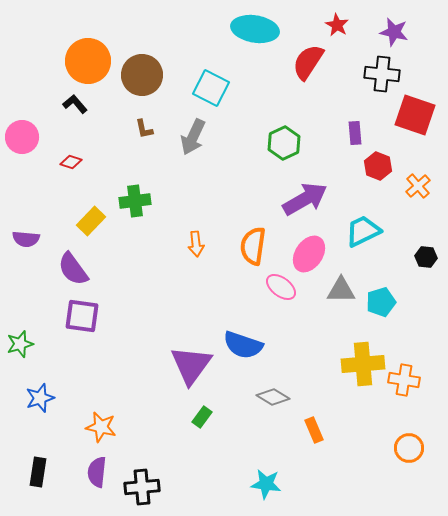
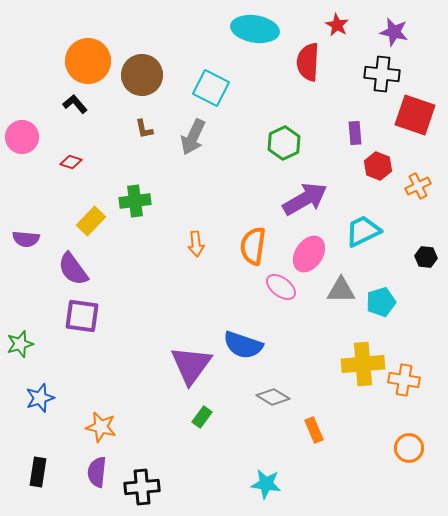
red semicircle at (308, 62): rotated 30 degrees counterclockwise
orange cross at (418, 186): rotated 15 degrees clockwise
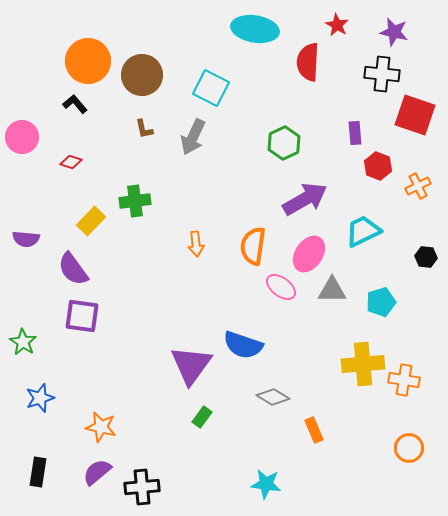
gray triangle at (341, 290): moved 9 px left
green star at (20, 344): moved 3 px right, 2 px up; rotated 24 degrees counterclockwise
purple semicircle at (97, 472): rotated 44 degrees clockwise
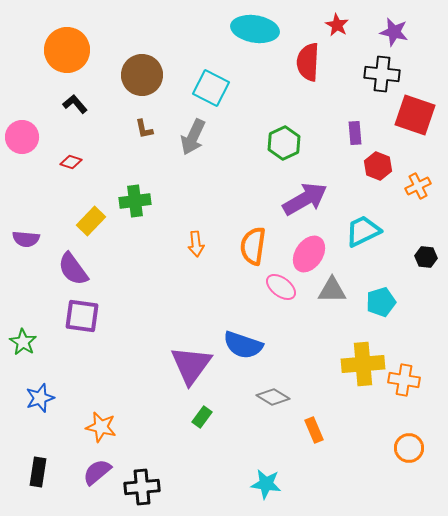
orange circle at (88, 61): moved 21 px left, 11 px up
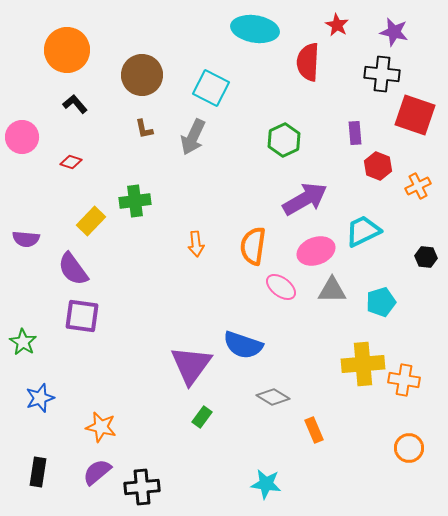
green hexagon at (284, 143): moved 3 px up
pink ellipse at (309, 254): moved 7 px right, 3 px up; rotated 36 degrees clockwise
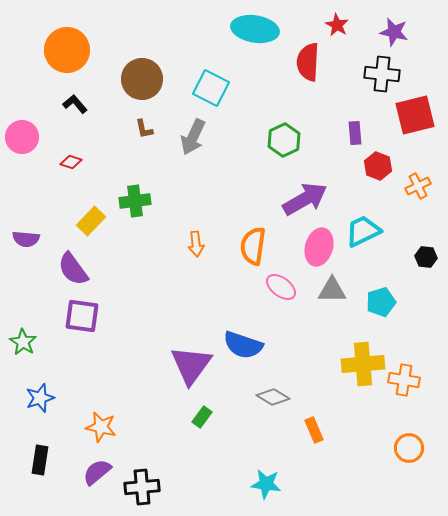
brown circle at (142, 75): moved 4 px down
red square at (415, 115): rotated 33 degrees counterclockwise
pink ellipse at (316, 251): moved 3 px right, 4 px up; rotated 54 degrees counterclockwise
black rectangle at (38, 472): moved 2 px right, 12 px up
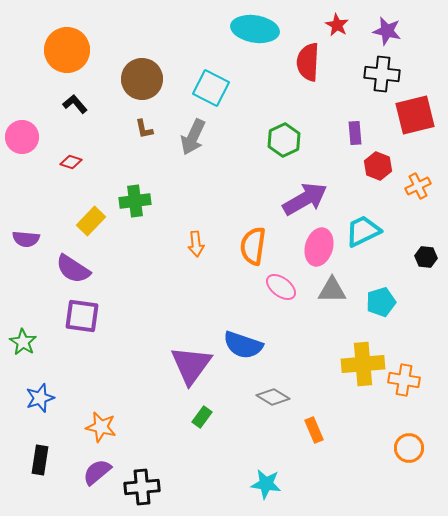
purple star at (394, 32): moved 7 px left, 1 px up
purple semicircle at (73, 269): rotated 21 degrees counterclockwise
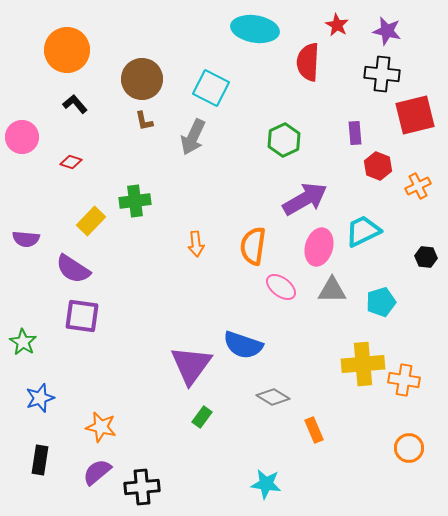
brown L-shape at (144, 129): moved 8 px up
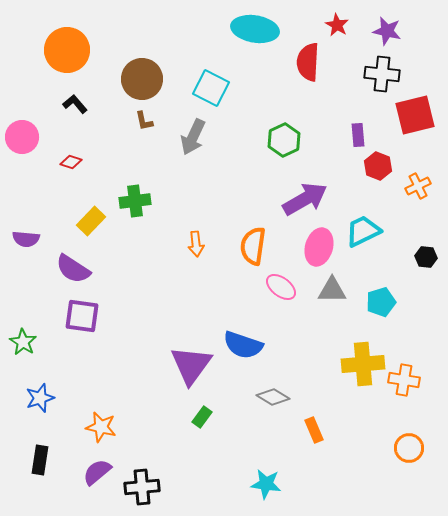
purple rectangle at (355, 133): moved 3 px right, 2 px down
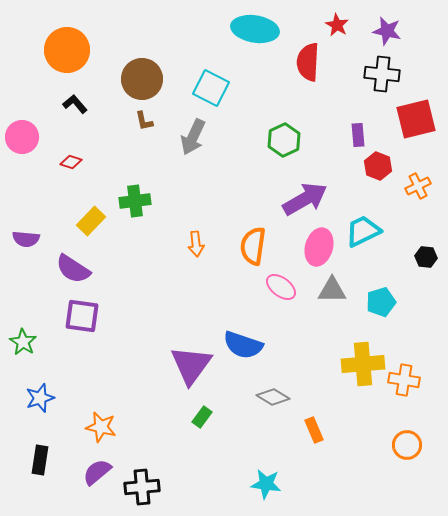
red square at (415, 115): moved 1 px right, 4 px down
orange circle at (409, 448): moved 2 px left, 3 px up
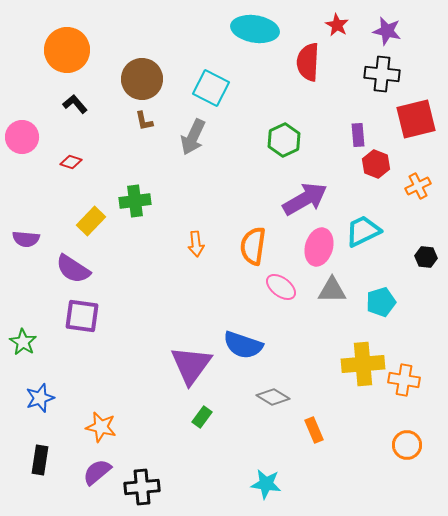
red hexagon at (378, 166): moved 2 px left, 2 px up
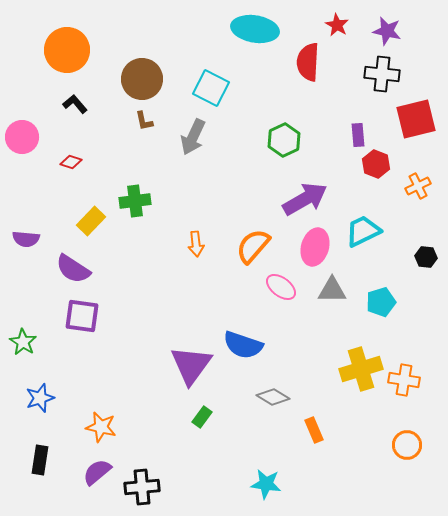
orange semicircle at (253, 246): rotated 33 degrees clockwise
pink ellipse at (319, 247): moved 4 px left
yellow cross at (363, 364): moved 2 px left, 5 px down; rotated 12 degrees counterclockwise
